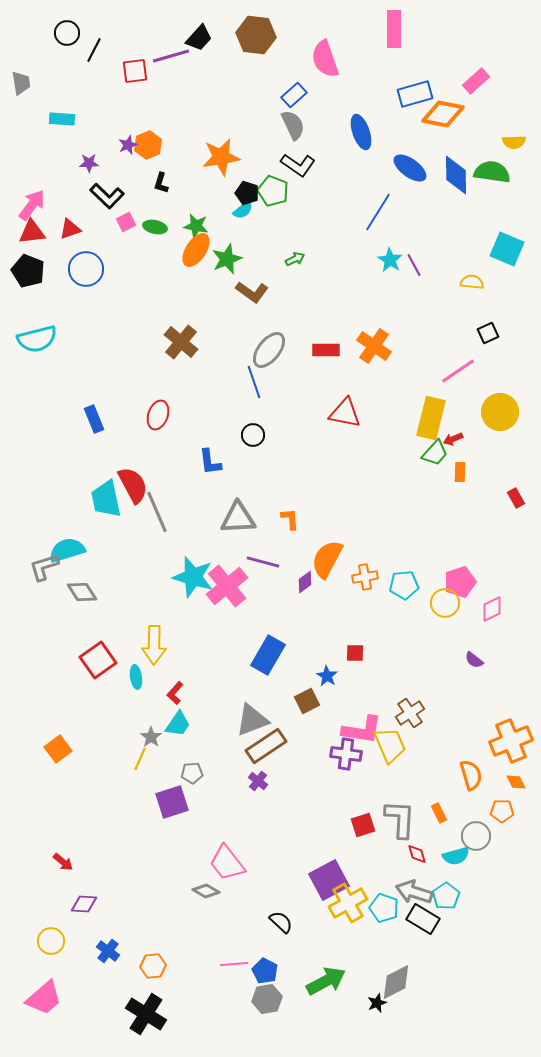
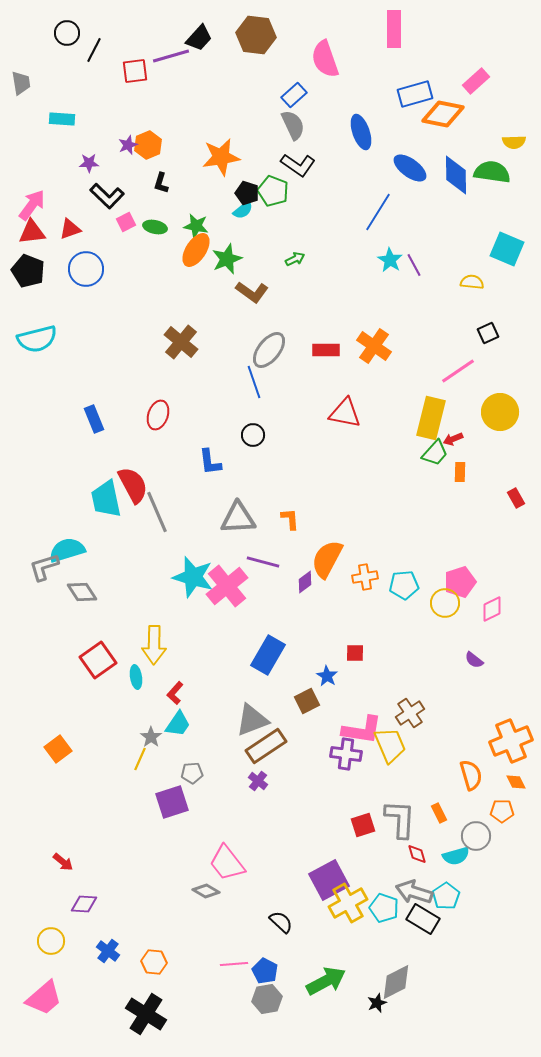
orange hexagon at (153, 966): moved 1 px right, 4 px up; rotated 10 degrees clockwise
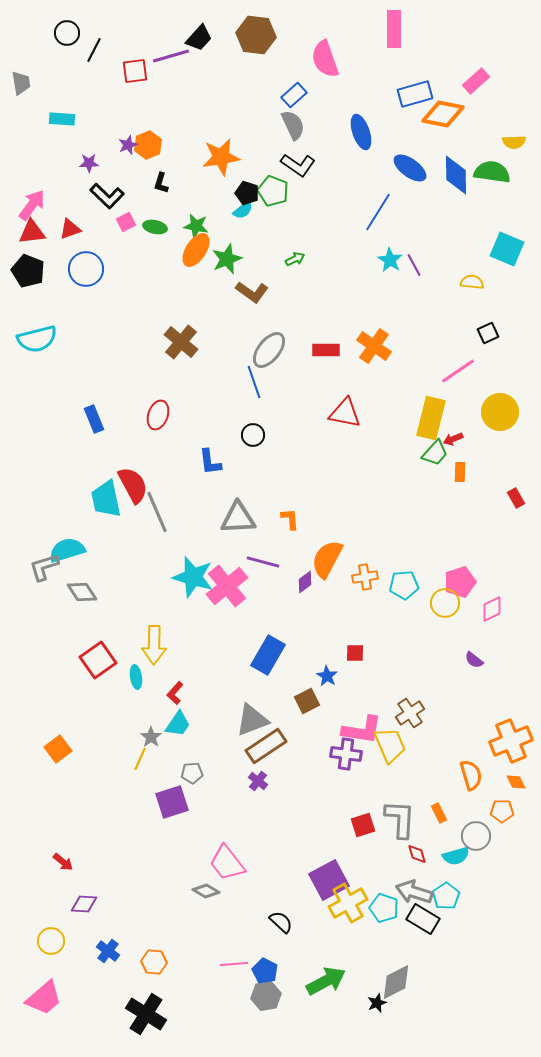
gray hexagon at (267, 999): moved 1 px left, 3 px up
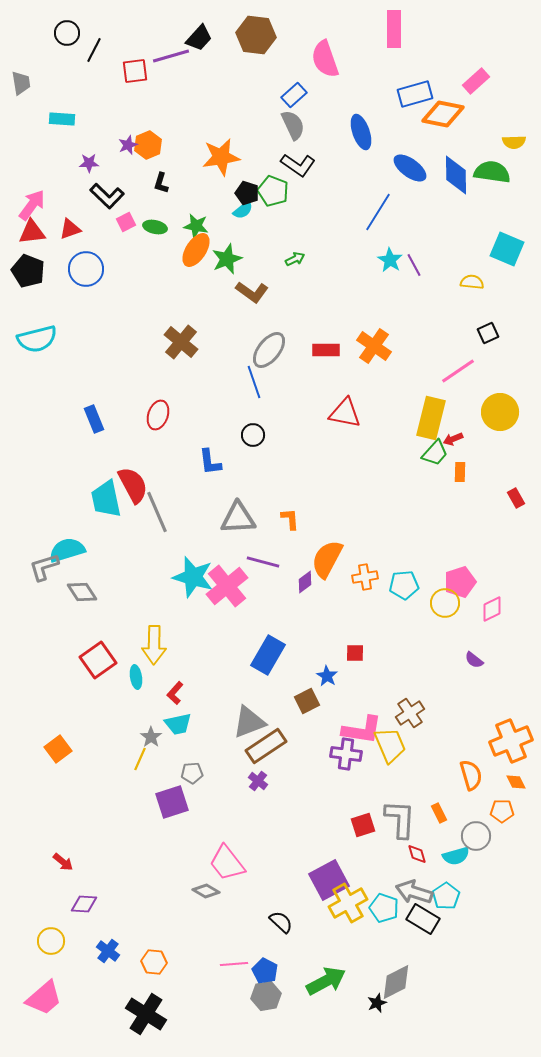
gray triangle at (252, 720): moved 3 px left, 2 px down
cyan trapezoid at (178, 724): rotated 44 degrees clockwise
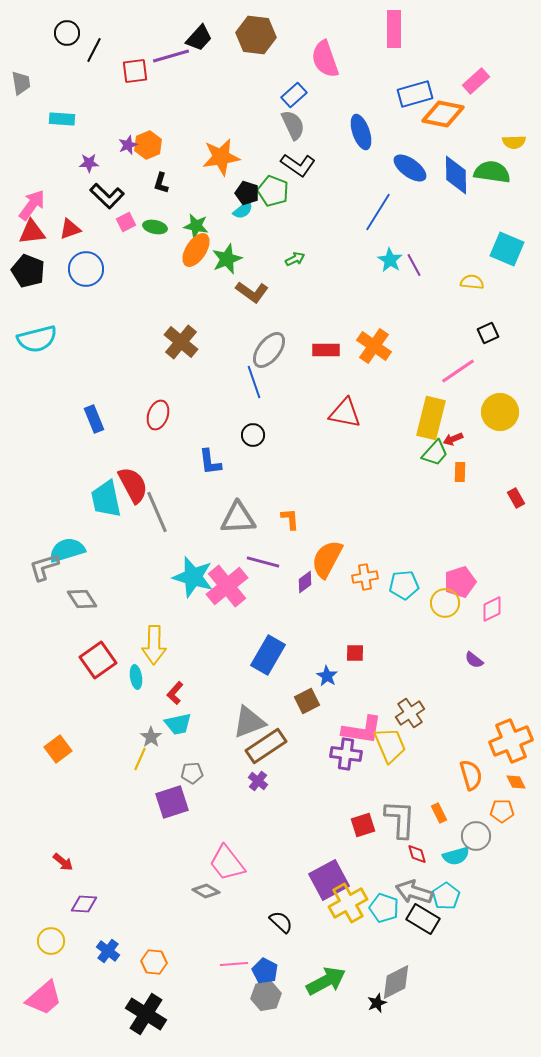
gray diamond at (82, 592): moved 7 px down
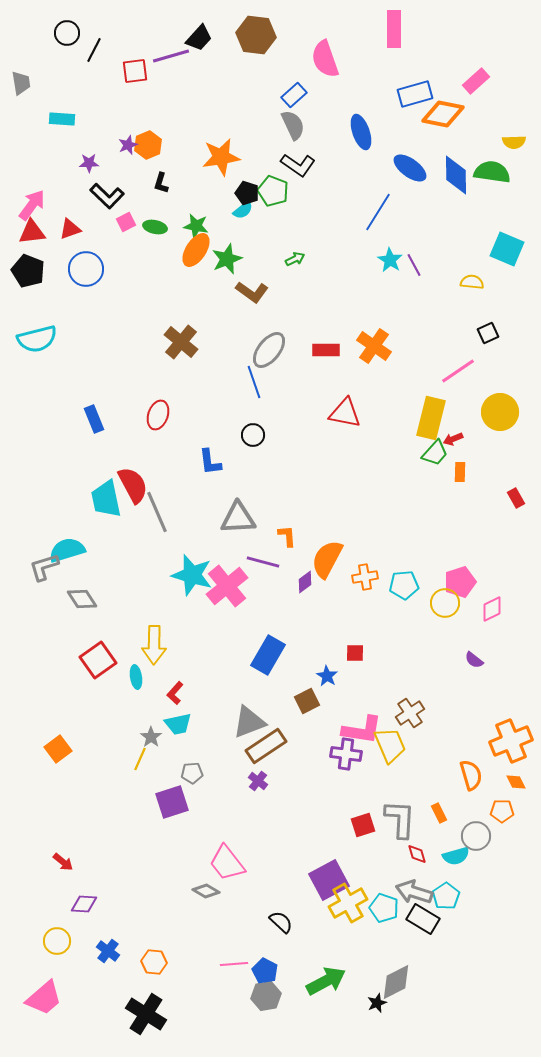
orange L-shape at (290, 519): moved 3 px left, 17 px down
cyan star at (193, 577): moved 1 px left, 2 px up
yellow circle at (51, 941): moved 6 px right
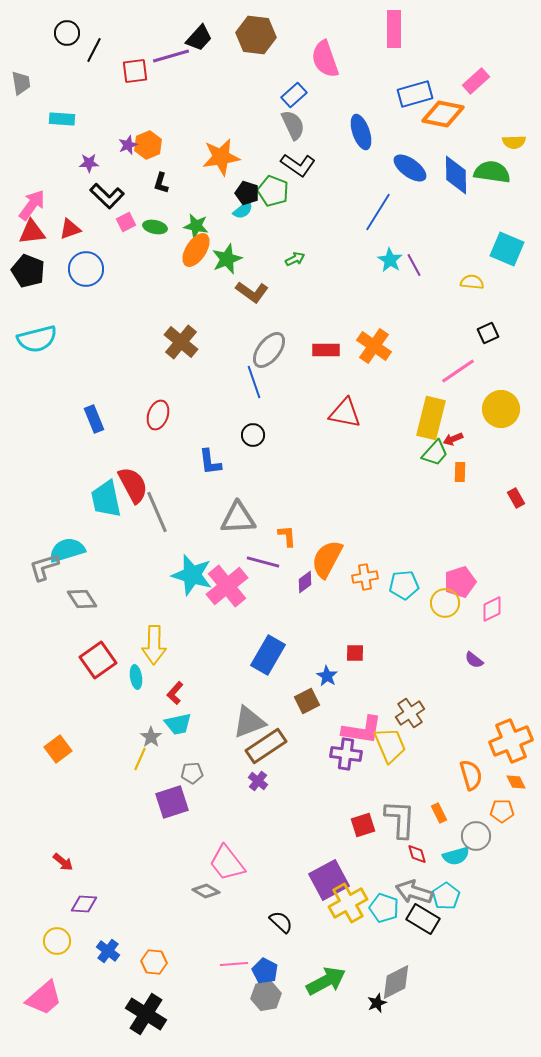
yellow circle at (500, 412): moved 1 px right, 3 px up
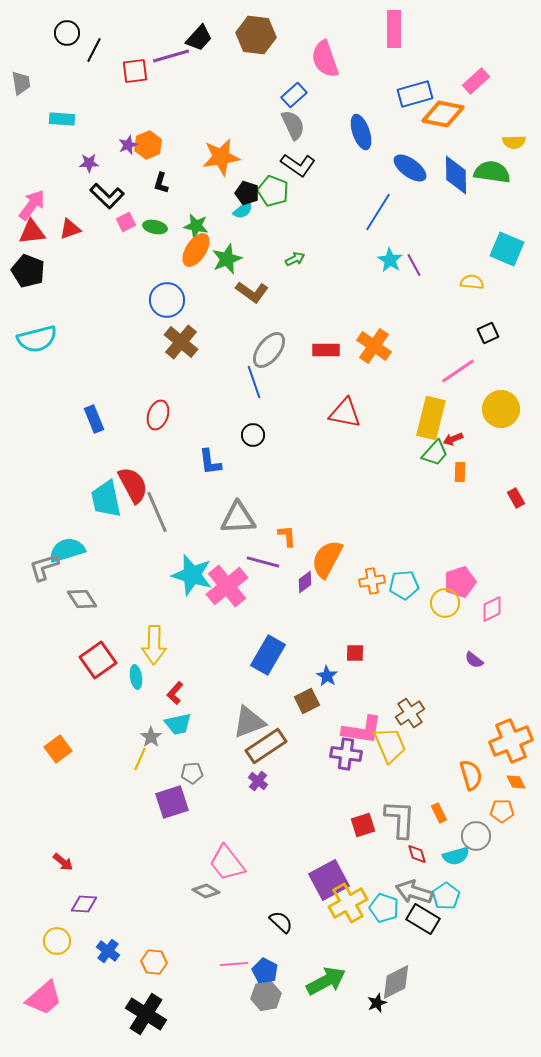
blue circle at (86, 269): moved 81 px right, 31 px down
orange cross at (365, 577): moved 7 px right, 4 px down
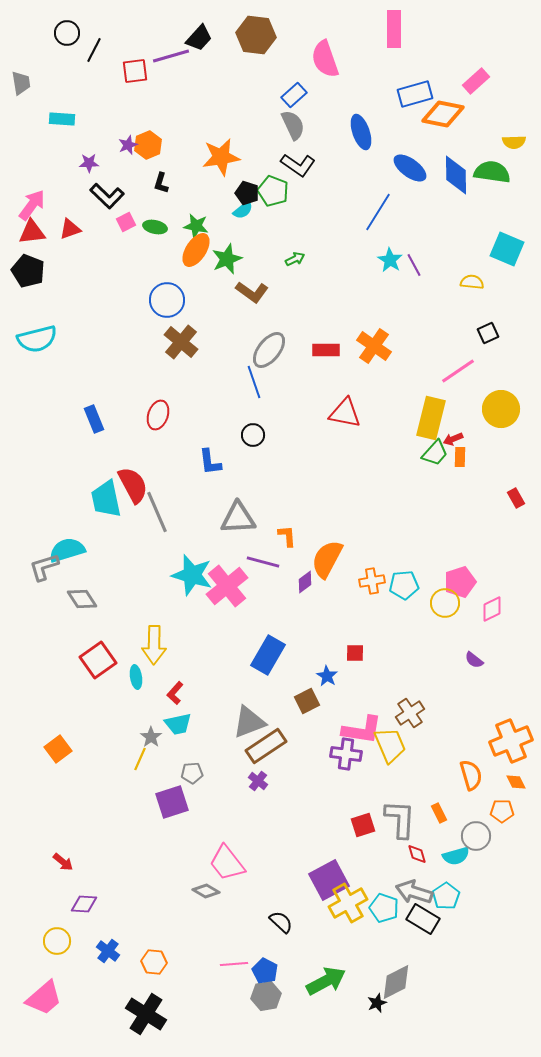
orange rectangle at (460, 472): moved 15 px up
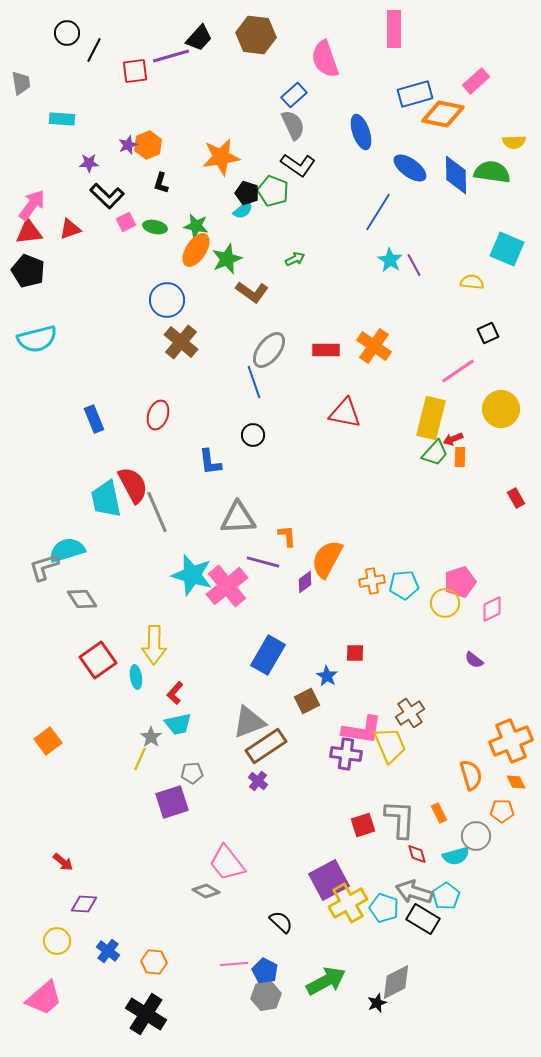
red triangle at (32, 232): moved 3 px left
orange square at (58, 749): moved 10 px left, 8 px up
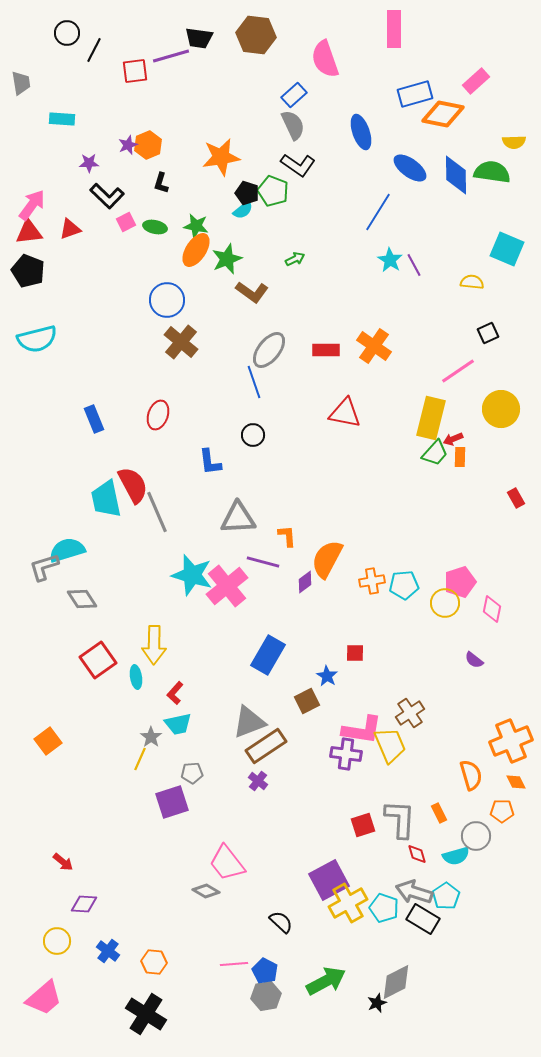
black trapezoid at (199, 38): rotated 56 degrees clockwise
pink diamond at (492, 609): rotated 52 degrees counterclockwise
